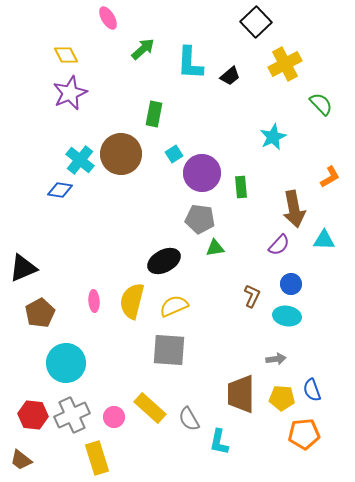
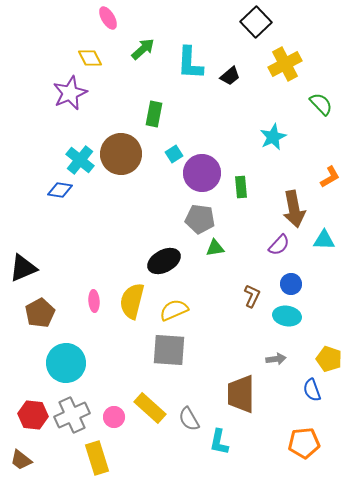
yellow diamond at (66, 55): moved 24 px right, 3 px down
yellow semicircle at (174, 306): moved 4 px down
yellow pentagon at (282, 398): moved 47 px right, 39 px up; rotated 15 degrees clockwise
orange pentagon at (304, 434): moved 9 px down
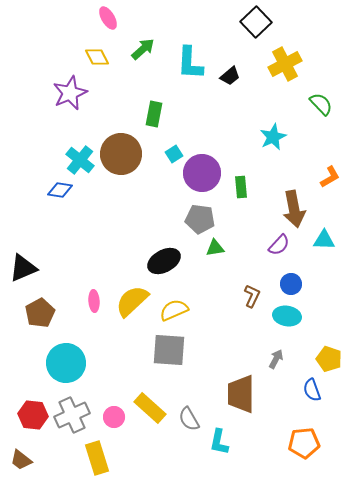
yellow diamond at (90, 58): moved 7 px right, 1 px up
yellow semicircle at (132, 301): rotated 33 degrees clockwise
gray arrow at (276, 359): rotated 54 degrees counterclockwise
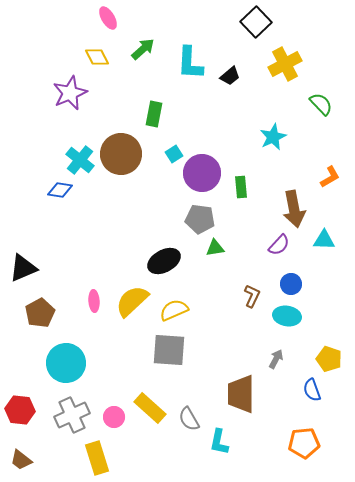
red hexagon at (33, 415): moved 13 px left, 5 px up
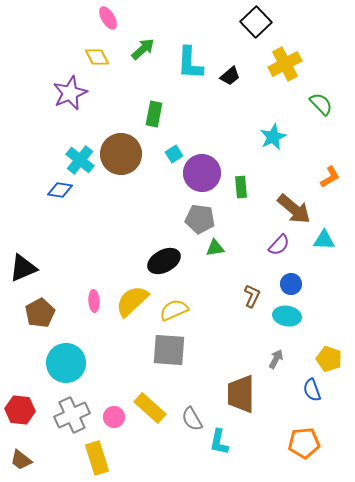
brown arrow at (294, 209): rotated 39 degrees counterclockwise
gray semicircle at (189, 419): moved 3 px right
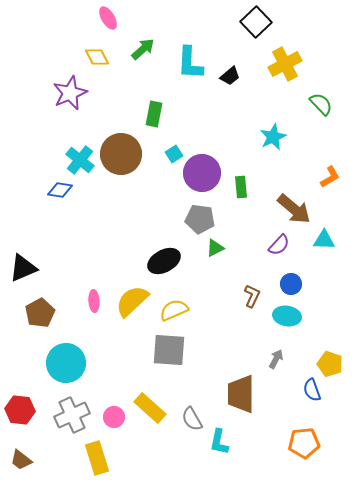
green triangle at (215, 248): rotated 18 degrees counterclockwise
yellow pentagon at (329, 359): moved 1 px right, 5 px down
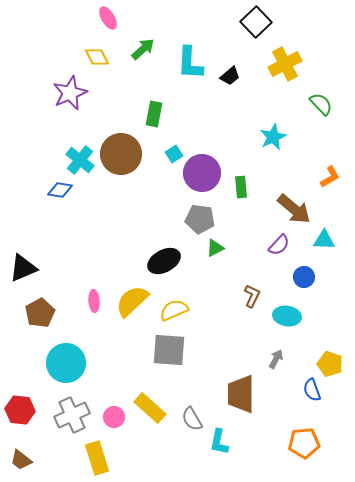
blue circle at (291, 284): moved 13 px right, 7 px up
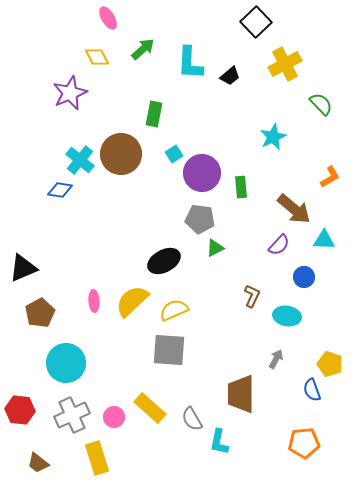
brown trapezoid at (21, 460): moved 17 px right, 3 px down
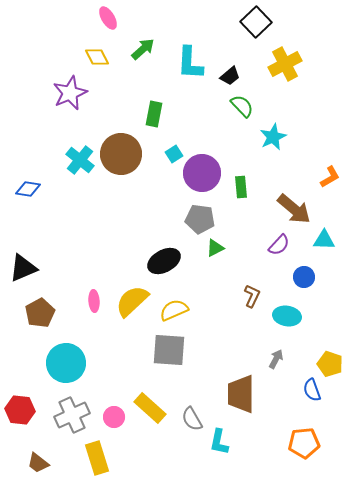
green semicircle at (321, 104): moved 79 px left, 2 px down
blue diamond at (60, 190): moved 32 px left, 1 px up
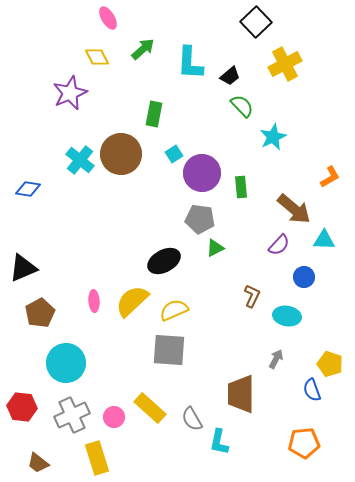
red hexagon at (20, 410): moved 2 px right, 3 px up
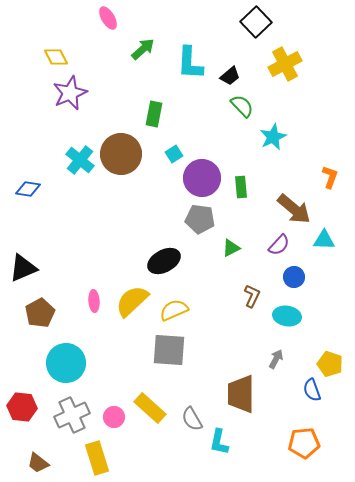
yellow diamond at (97, 57): moved 41 px left
purple circle at (202, 173): moved 5 px down
orange L-shape at (330, 177): rotated 40 degrees counterclockwise
green triangle at (215, 248): moved 16 px right
blue circle at (304, 277): moved 10 px left
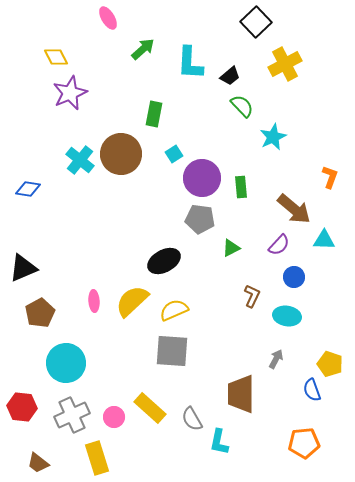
gray square at (169, 350): moved 3 px right, 1 px down
